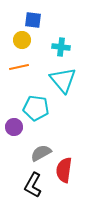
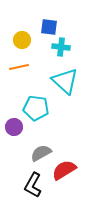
blue square: moved 16 px right, 7 px down
cyan triangle: moved 2 px right, 1 px down; rotated 8 degrees counterclockwise
red semicircle: rotated 50 degrees clockwise
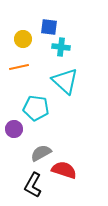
yellow circle: moved 1 px right, 1 px up
purple circle: moved 2 px down
red semicircle: rotated 50 degrees clockwise
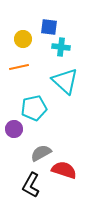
cyan pentagon: moved 2 px left; rotated 20 degrees counterclockwise
black L-shape: moved 2 px left
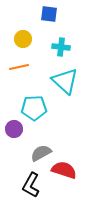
blue square: moved 13 px up
cyan pentagon: rotated 10 degrees clockwise
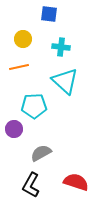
cyan pentagon: moved 2 px up
red semicircle: moved 12 px right, 12 px down
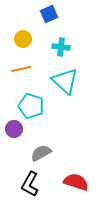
blue square: rotated 30 degrees counterclockwise
orange line: moved 2 px right, 2 px down
cyan pentagon: moved 3 px left; rotated 20 degrees clockwise
black L-shape: moved 1 px left, 1 px up
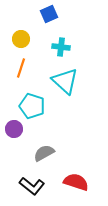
yellow circle: moved 2 px left
orange line: moved 1 px up; rotated 60 degrees counterclockwise
cyan pentagon: moved 1 px right
gray semicircle: moved 3 px right
black L-shape: moved 2 px right, 2 px down; rotated 80 degrees counterclockwise
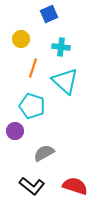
orange line: moved 12 px right
purple circle: moved 1 px right, 2 px down
red semicircle: moved 1 px left, 4 px down
